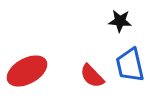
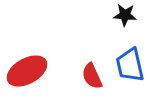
black star: moved 5 px right, 6 px up
red semicircle: rotated 20 degrees clockwise
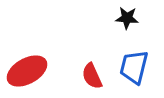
black star: moved 2 px right, 3 px down
blue trapezoid: moved 4 px right, 2 px down; rotated 27 degrees clockwise
